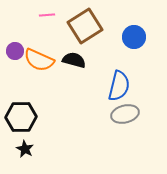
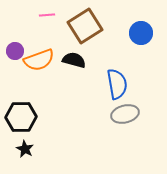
blue circle: moved 7 px right, 4 px up
orange semicircle: rotated 44 degrees counterclockwise
blue semicircle: moved 2 px left, 2 px up; rotated 24 degrees counterclockwise
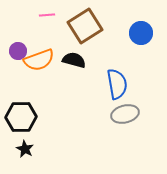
purple circle: moved 3 px right
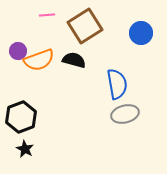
black hexagon: rotated 20 degrees counterclockwise
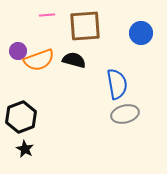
brown square: rotated 28 degrees clockwise
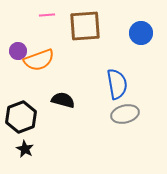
black semicircle: moved 11 px left, 40 px down
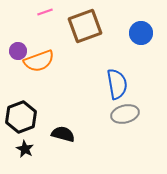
pink line: moved 2 px left, 3 px up; rotated 14 degrees counterclockwise
brown square: rotated 16 degrees counterclockwise
orange semicircle: moved 1 px down
black semicircle: moved 34 px down
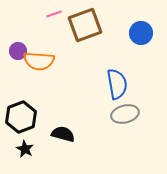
pink line: moved 9 px right, 2 px down
brown square: moved 1 px up
orange semicircle: rotated 24 degrees clockwise
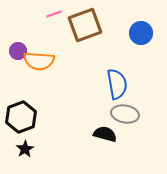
gray ellipse: rotated 24 degrees clockwise
black semicircle: moved 42 px right
black star: rotated 12 degrees clockwise
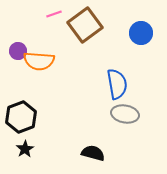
brown square: rotated 16 degrees counterclockwise
black semicircle: moved 12 px left, 19 px down
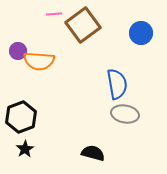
pink line: rotated 14 degrees clockwise
brown square: moved 2 px left
